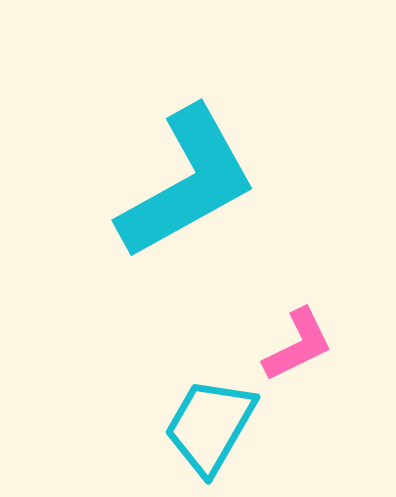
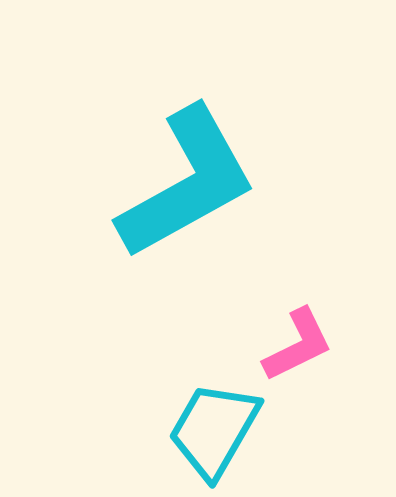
cyan trapezoid: moved 4 px right, 4 px down
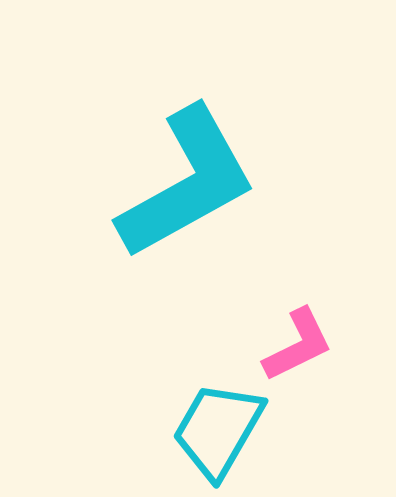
cyan trapezoid: moved 4 px right
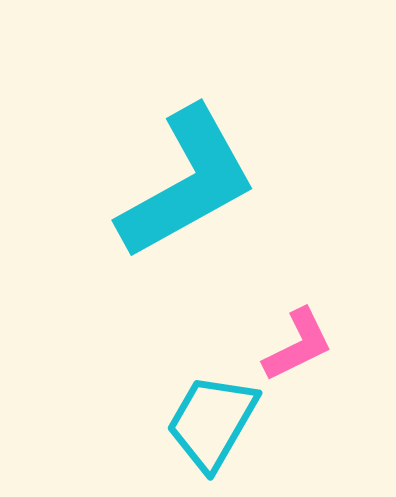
cyan trapezoid: moved 6 px left, 8 px up
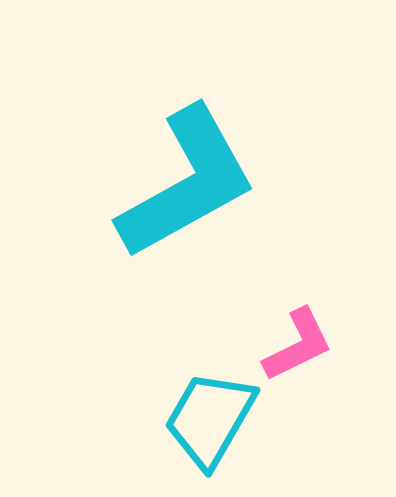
cyan trapezoid: moved 2 px left, 3 px up
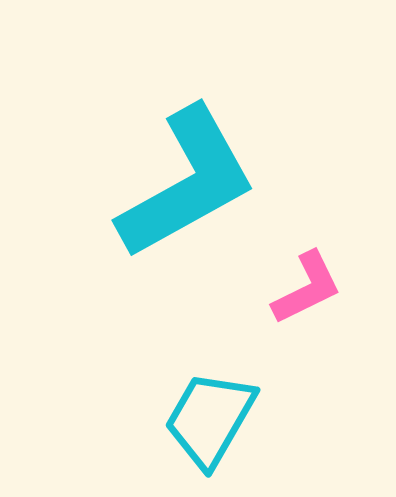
pink L-shape: moved 9 px right, 57 px up
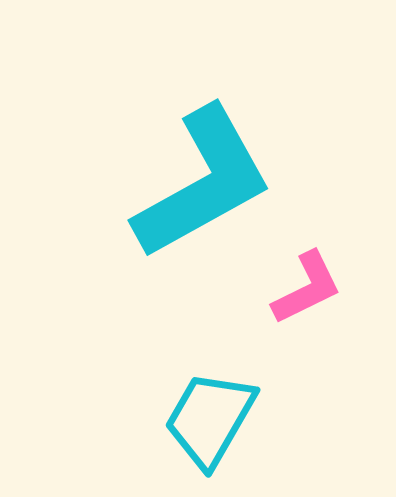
cyan L-shape: moved 16 px right
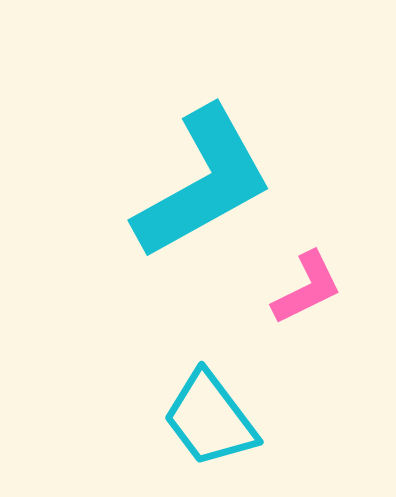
cyan trapezoid: rotated 67 degrees counterclockwise
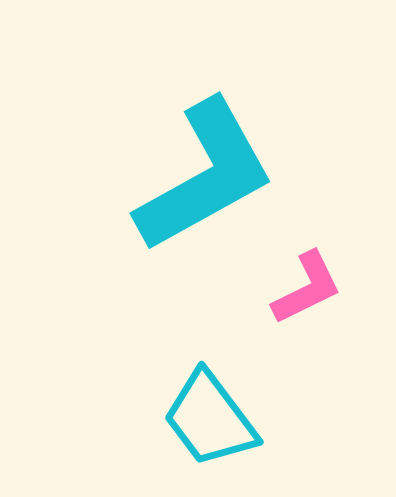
cyan L-shape: moved 2 px right, 7 px up
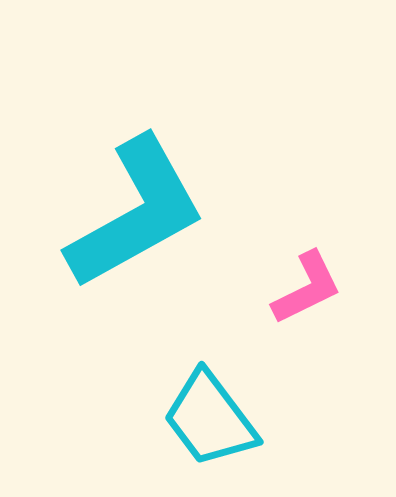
cyan L-shape: moved 69 px left, 37 px down
